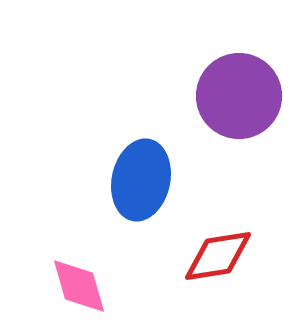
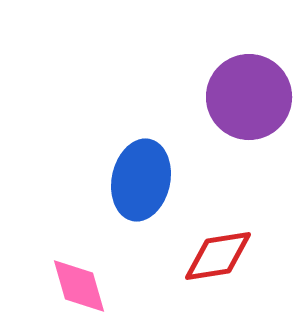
purple circle: moved 10 px right, 1 px down
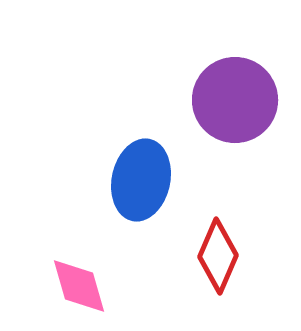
purple circle: moved 14 px left, 3 px down
red diamond: rotated 58 degrees counterclockwise
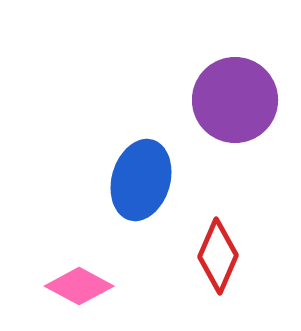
blue ellipse: rotated 4 degrees clockwise
pink diamond: rotated 46 degrees counterclockwise
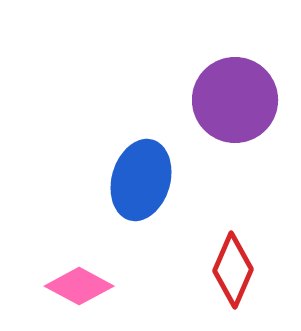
red diamond: moved 15 px right, 14 px down
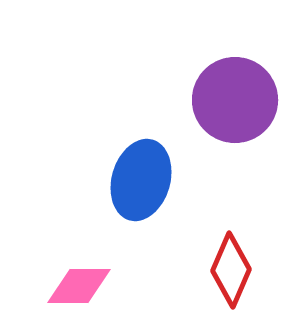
red diamond: moved 2 px left
pink diamond: rotated 28 degrees counterclockwise
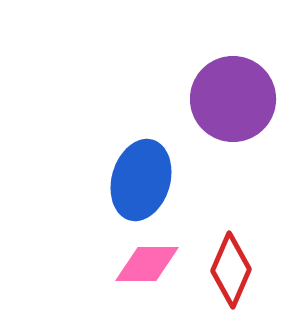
purple circle: moved 2 px left, 1 px up
pink diamond: moved 68 px right, 22 px up
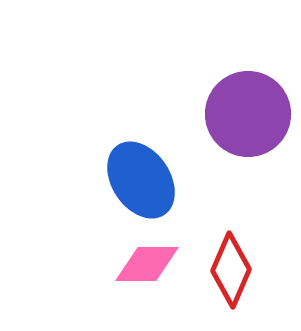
purple circle: moved 15 px right, 15 px down
blue ellipse: rotated 50 degrees counterclockwise
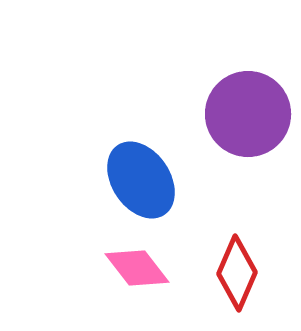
pink diamond: moved 10 px left, 4 px down; rotated 52 degrees clockwise
red diamond: moved 6 px right, 3 px down
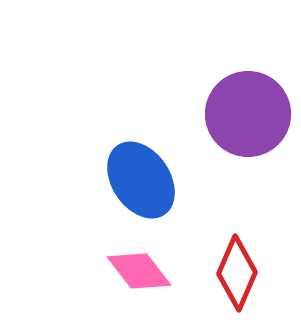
pink diamond: moved 2 px right, 3 px down
